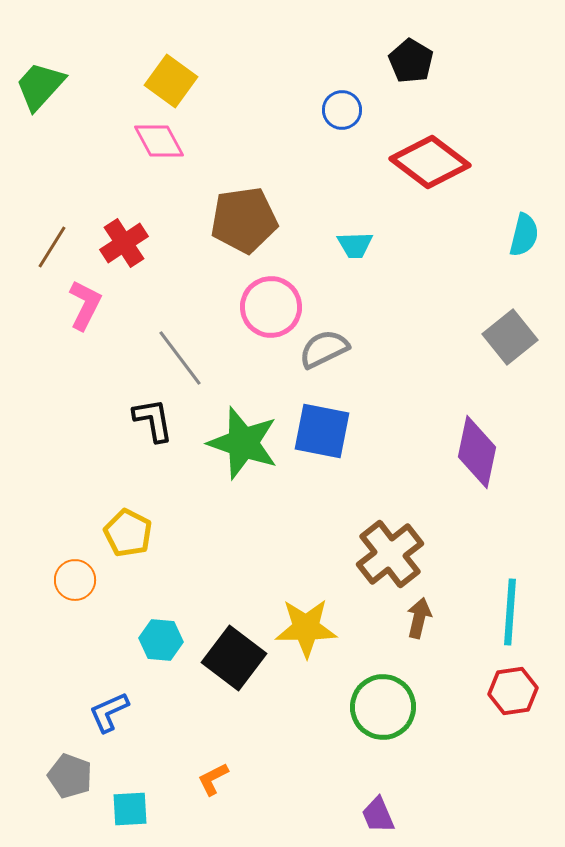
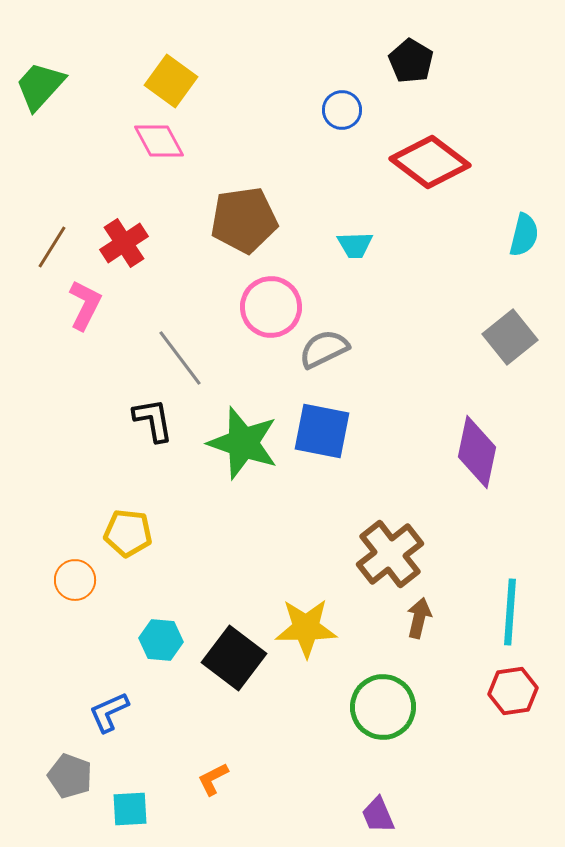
yellow pentagon: rotated 21 degrees counterclockwise
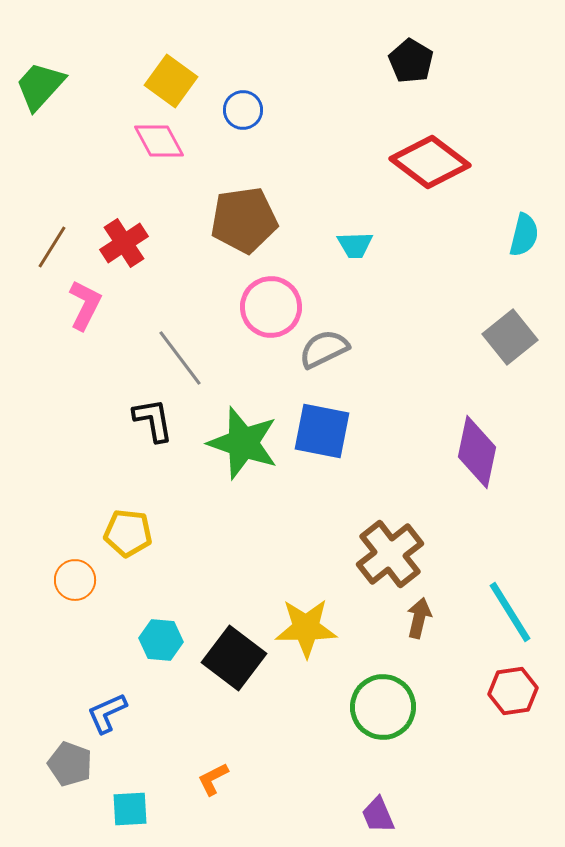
blue circle: moved 99 px left
cyan line: rotated 36 degrees counterclockwise
blue L-shape: moved 2 px left, 1 px down
gray pentagon: moved 12 px up
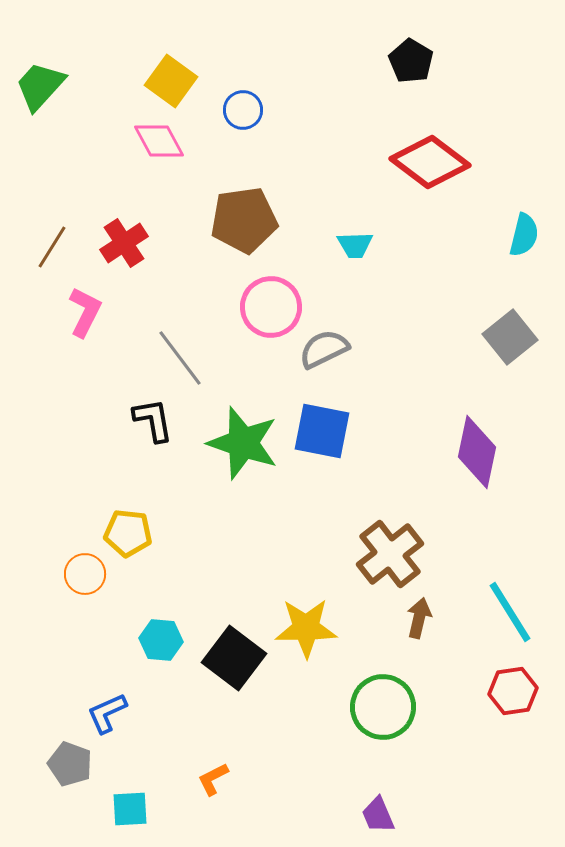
pink L-shape: moved 7 px down
orange circle: moved 10 px right, 6 px up
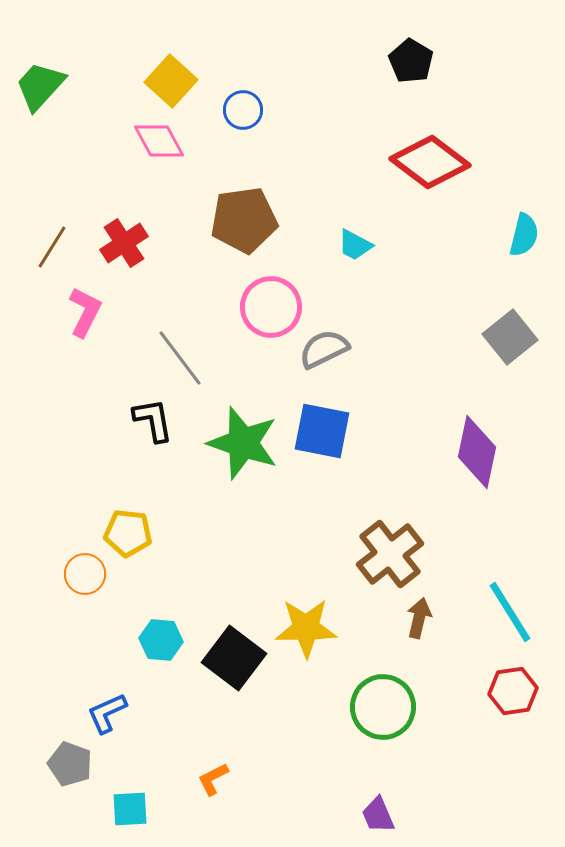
yellow square: rotated 6 degrees clockwise
cyan trapezoid: rotated 30 degrees clockwise
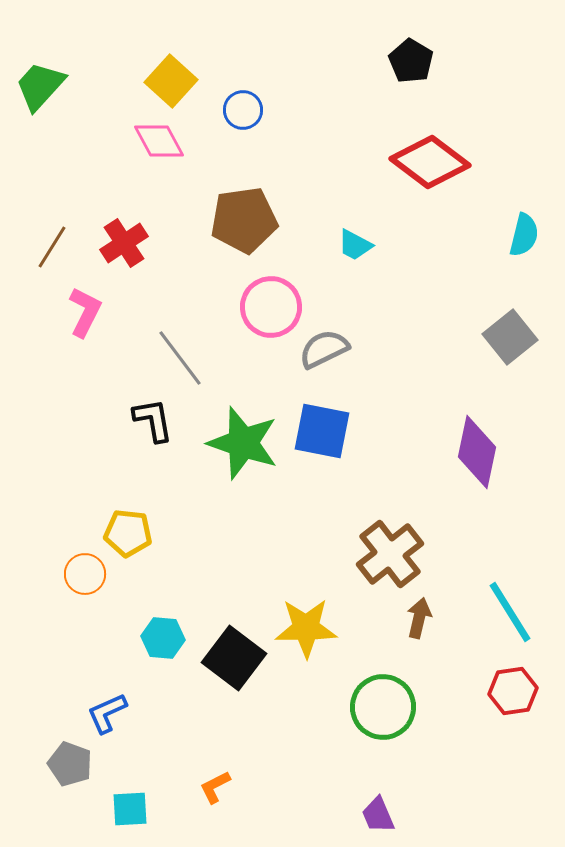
cyan hexagon: moved 2 px right, 2 px up
orange L-shape: moved 2 px right, 8 px down
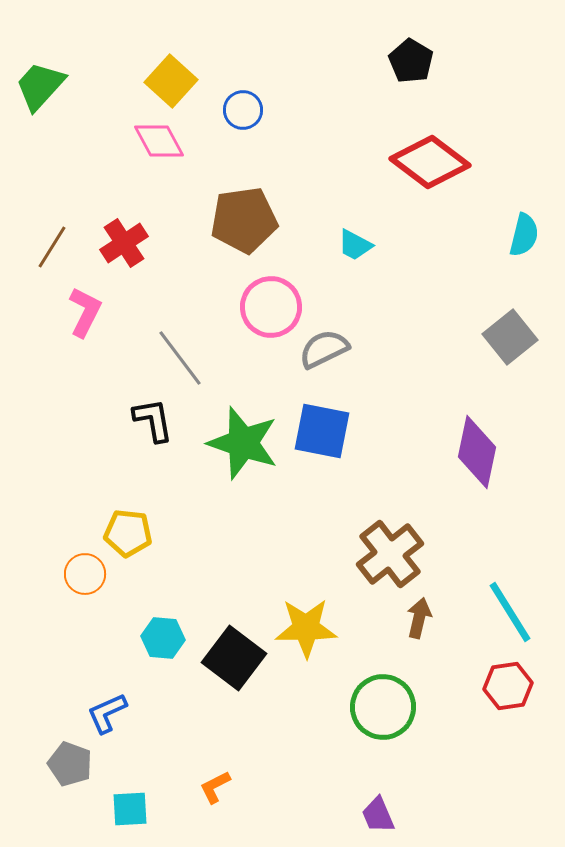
red hexagon: moved 5 px left, 5 px up
